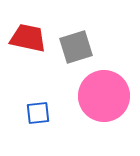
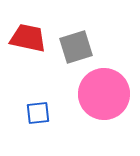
pink circle: moved 2 px up
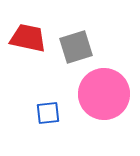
blue square: moved 10 px right
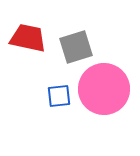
pink circle: moved 5 px up
blue square: moved 11 px right, 17 px up
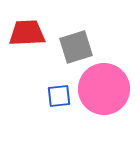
red trapezoid: moved 1 px left, 5 px up; rotated 15 degrees counterclockwise
